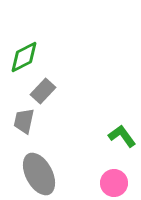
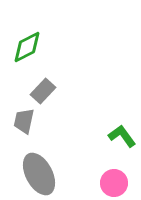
green diamond: moved 3 px right, 10 px up
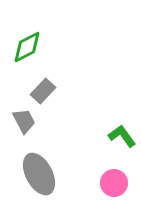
gray trapezoid: rotated 140 degrees clockwise
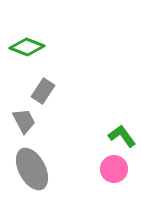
green diamond: rotated 48 degrees clockwise
gray rectangle: rotated 10 degrees counterclockwise
gray ellipse: moved 7 px left, 5 px up
pink circle: moved 14 px up
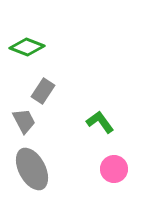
green L-shape: moved 22 px left, 14 px up
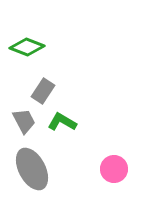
green L-shape: moved 38 px left; rotated 24 degrees counterclockwise
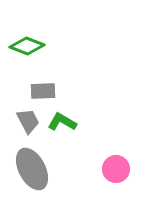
green diamond: moved 1 px up
gray rectangle: rotated 55 degrees clockwise
gray trapezoid: moved 4 px right
pink circle: moved 2 px right
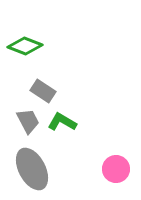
green diamond: moved 2 px left
gray rectangle: rotated 35 degrees clockwise
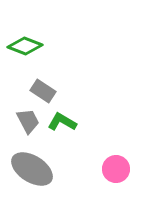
gray ellipse: rotated 30 degrees counterclockwise
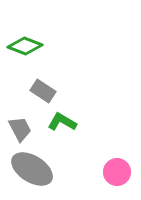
gray trapezoid: moved 8 px left, 8 px down
pink circle: moved 1 px right, 3 px down
